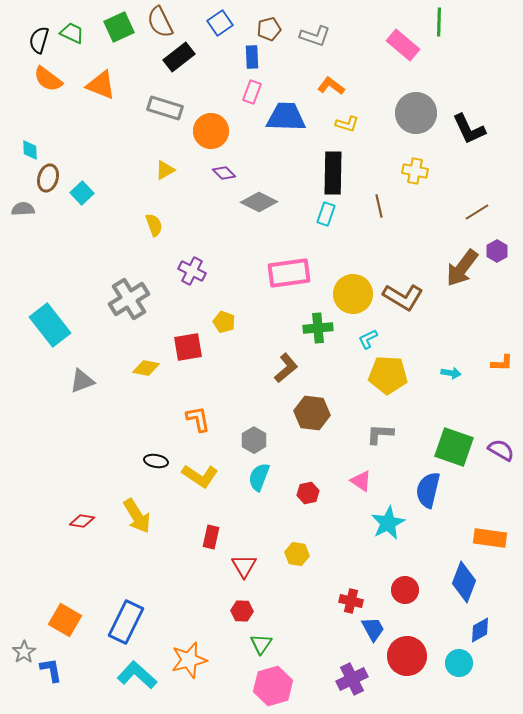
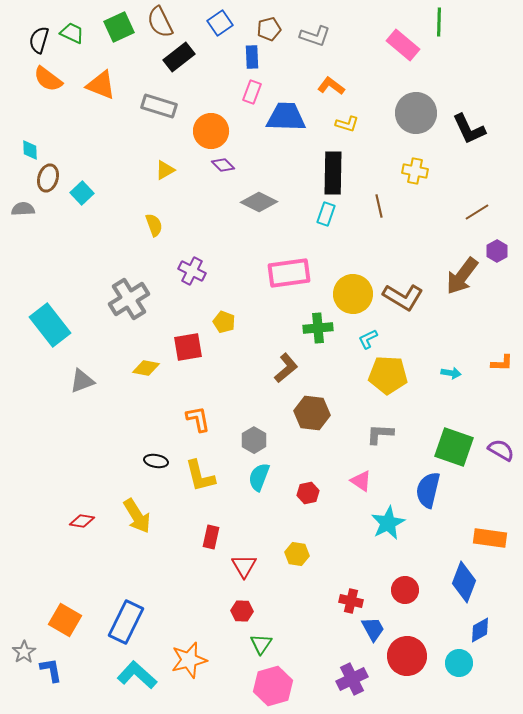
gray rectangle at (165, 108): moved 6 px left, 2 px up
purple diamond at (224, 173): moved 1 px left, 8 px up
brown arrow at (462, 268): moved 8 px down
yellow L-shape at (200, 476): rotated 42 degrees clockwise
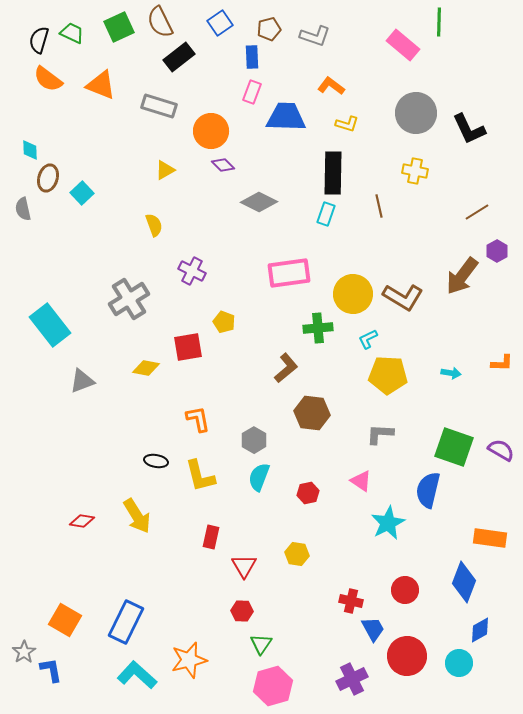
gray semicircle at (23, 209): rotated 100 degrees counterclockwise
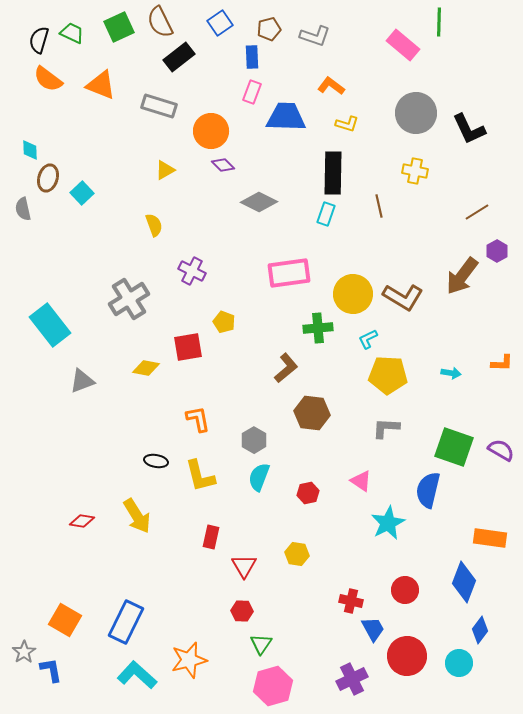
gray L-shape at (380, 434): moved 6 px right, 6 px up
blue diamond at (480, 630): rotated 24 degrees counterclockwise
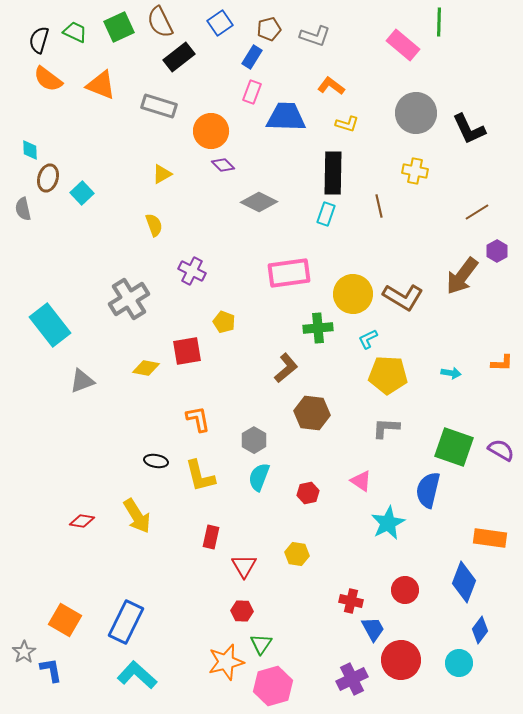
green trapezoid at (72, 33): moved 3 px right, 1 px up
blue rectangle at (252, 57): rotated 35 degrees clockwise
yellow triangle at (165, 170): moved 3 px left, 4 px down
red square at (188, 347): moved 1 px left, 4 px down
red circle at (407, 656): moved 6 px left, 4 px down
orange star at (189, 660): moved 37 px right, 2 px down
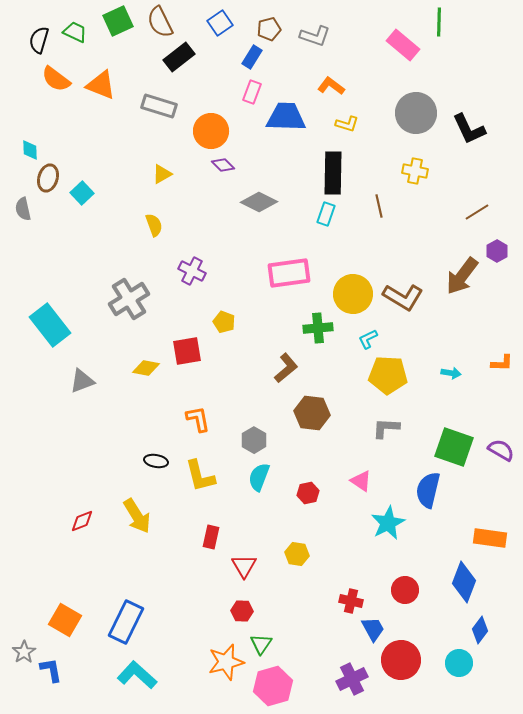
green square at (119, 27): moved 1 px left, 6 px up
orange semicircle at (48, 79): moved 8 px right
red diamond at (82, 521): rotated 30 degrees counterclockwise
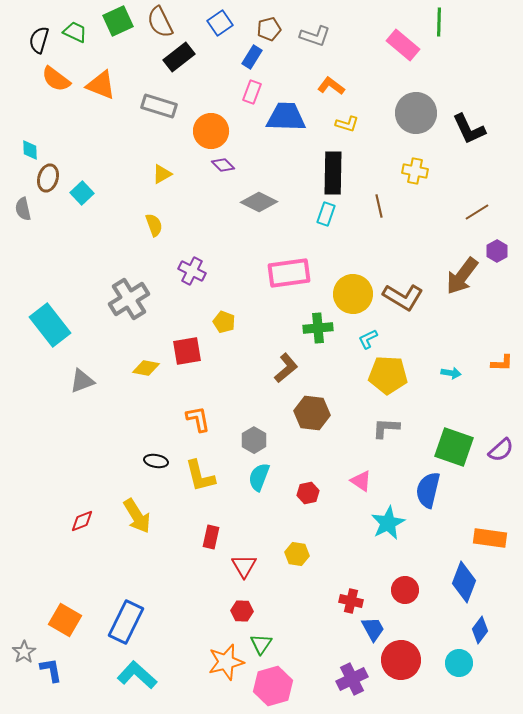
purple semicircle at (501, 450): rotated 108 degrees clockwise
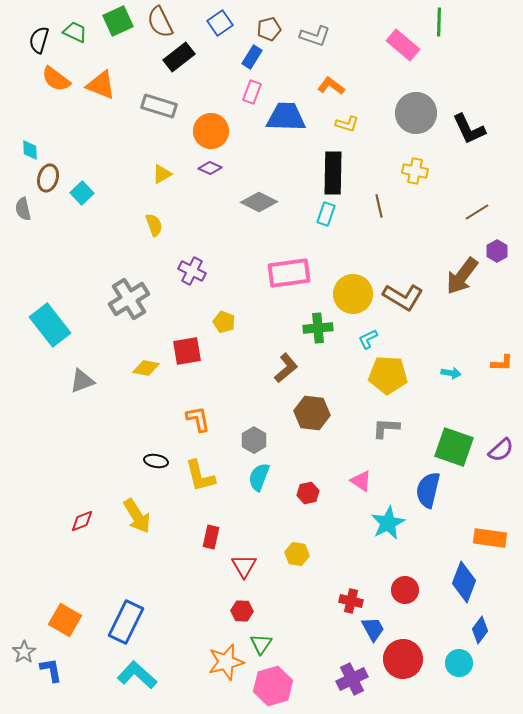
purple diamond at (223, 165): moved 13 px left, 3 px down; rotated 20 degrees counterclockwise
red circle at (401, 660): moved 2 px right, 1 px up
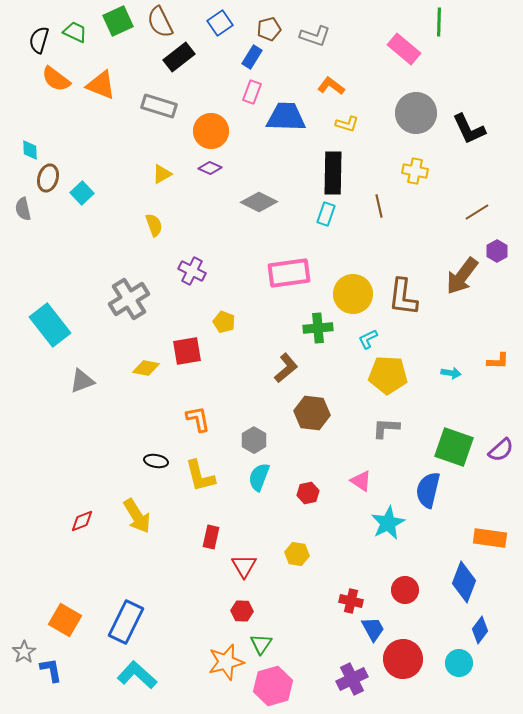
pink rectangle at (403, 45): moved 1 px right, 4 px down
brown L-shape at (403, 297): rotated 66 degrees clockwise
orange L-shape at (502, 363): moved 4 px left, 2 px up
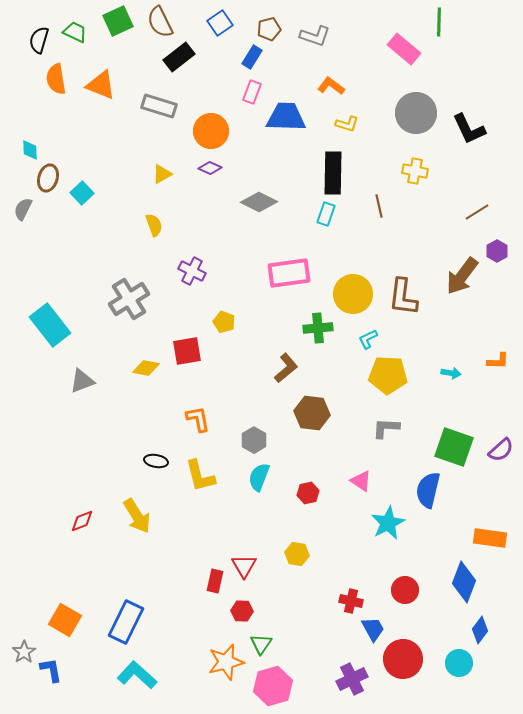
orange semicircle at (56, 79): rotated 44 degrees clockwise
gray semicircle at (23, 209): rotated 40 degrees clockwise
red rectangle at (211, 537): moved 4 px right, 44 px down
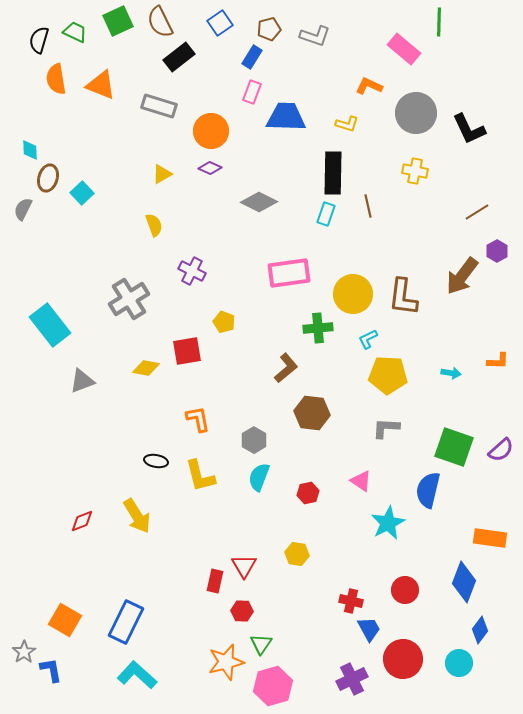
orange L-shape at (331, 86): moved 38 px right; rotated 12 degrees counterclockwise
brown line at (379, 206): moved 11 px left
blue trapezoid at (373, 629): moved 4 px left
